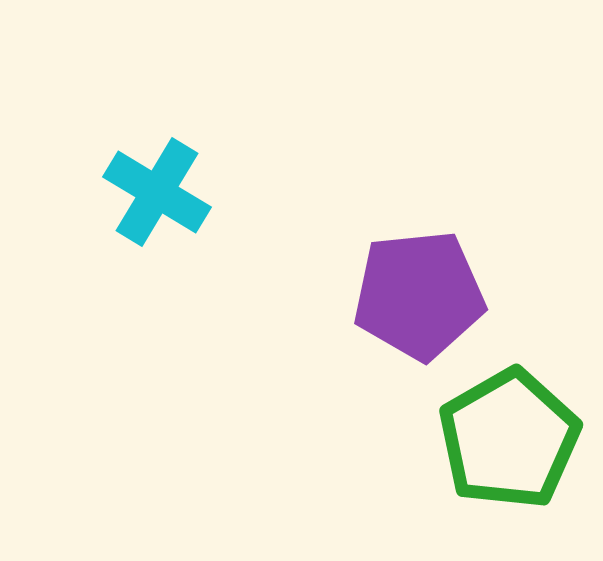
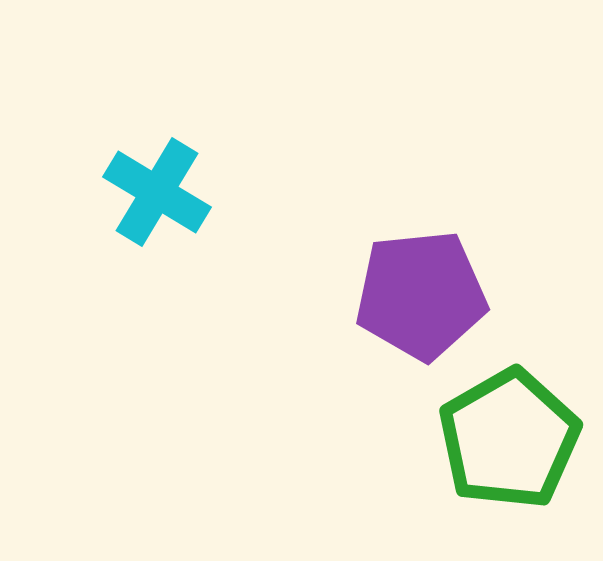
purple pentagon: moved 2 px right
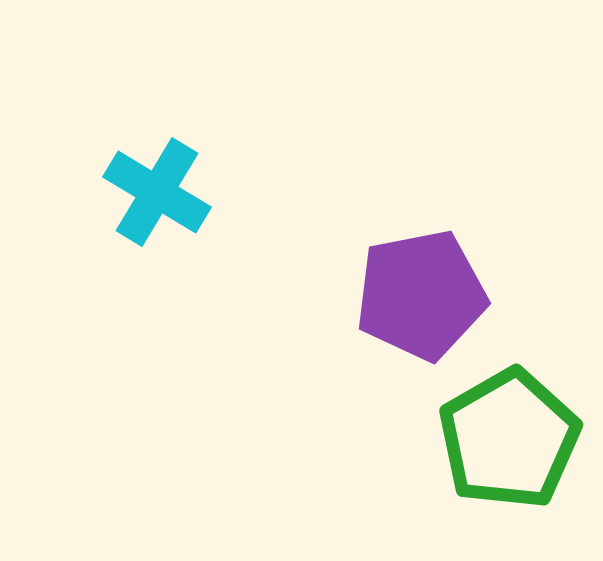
purple pentagon: rotated 5 degrees counterclockwise
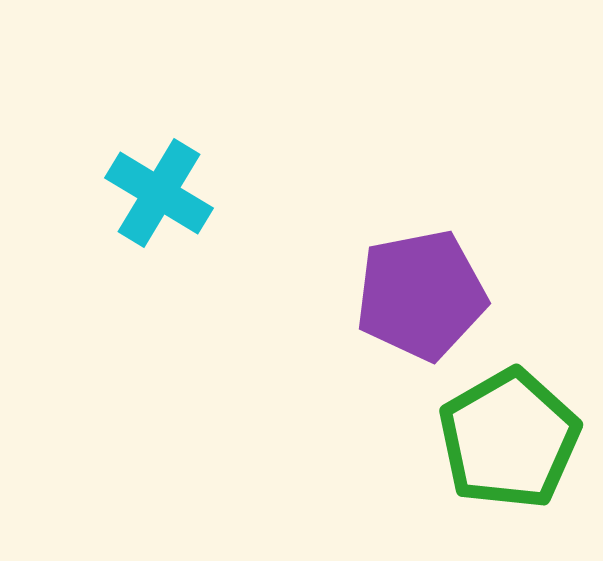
cyan cross: moved 2 px right, 1 px down
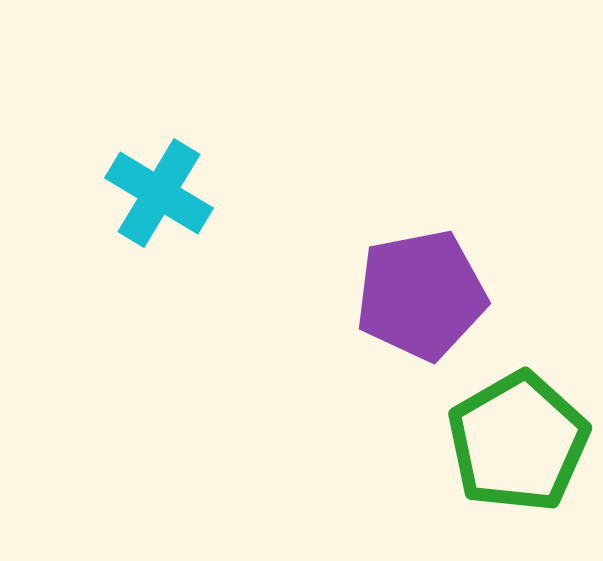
green pentagon: moved 9 px right, 3 px down
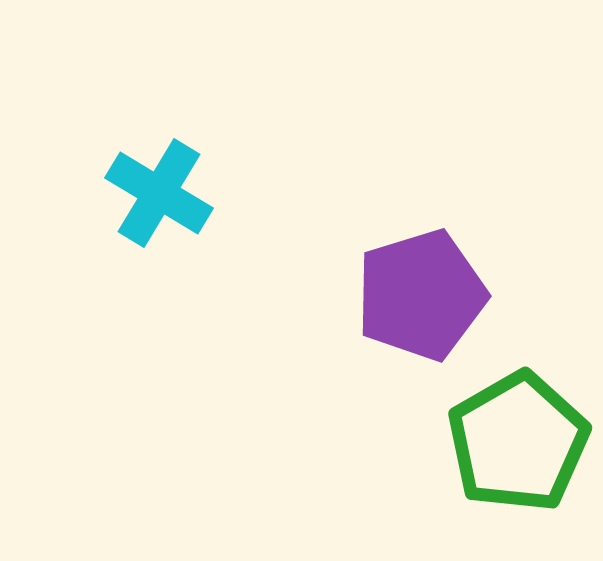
purple pentagon: rotated 6 degrees counterclockwise
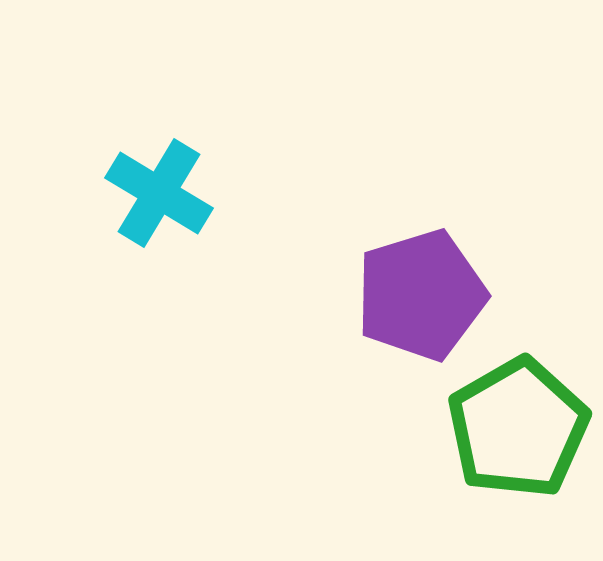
green pentagon: moved 14 px up
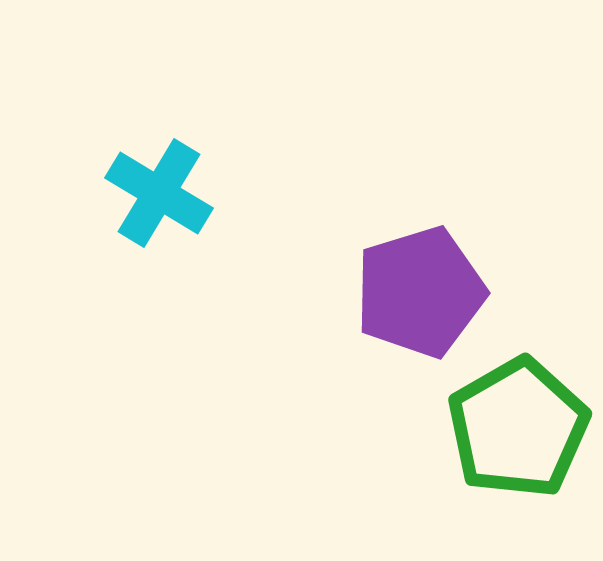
purple pentagon: moved 1 px left, 3 px up
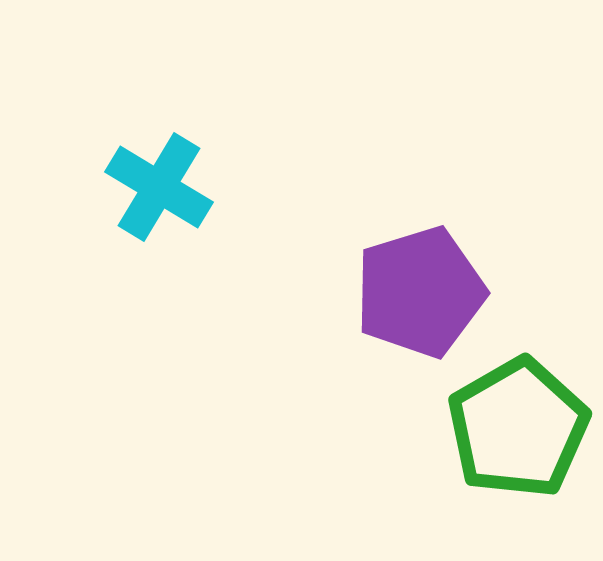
cyan cross: moved 6 px up
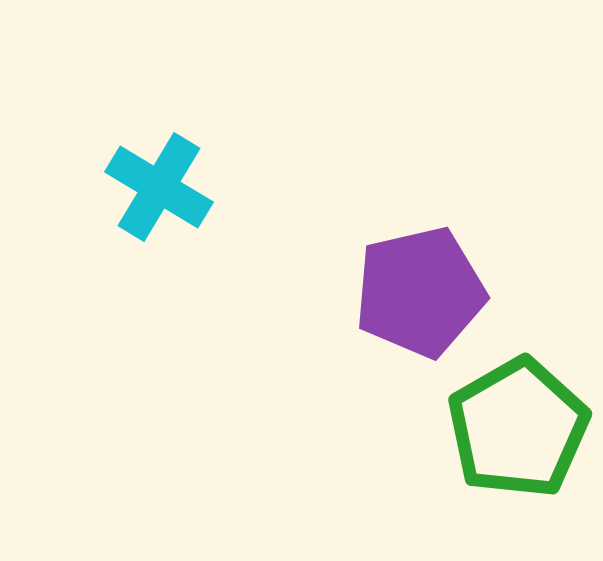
purple pentagon: rotated 4 degrees clockwise
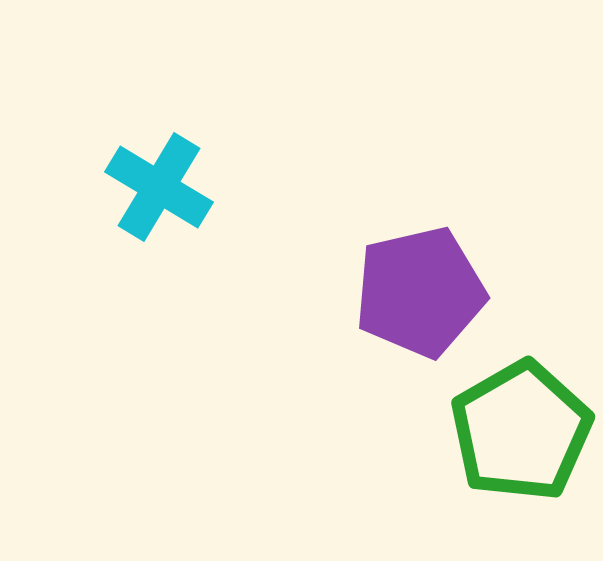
green pentagon: moved 3 px right, 3 px down
